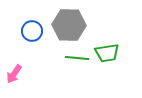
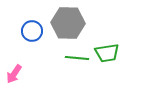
gray hexagon: moved 1 px left, 2 px up
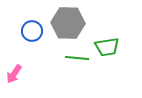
green trapezoid: moved 6 px up
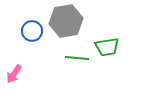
gray hexagon: moved 2 px left, 2 px up; rotated 12 degrees counterclockwise
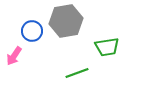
green line: moved 15 px down; rotated 25 degrees counterclockwise
pink arrow: moved 18 px up
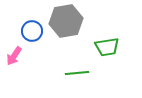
green line: rotated 15 degrees clockwise
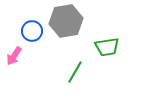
green line: moved 2 px left, 1 px up; rotated 55 degrees counterclockwise
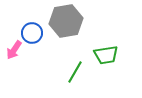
blue circle: moved 2 px down
green trapezoid: moved 1 px left, 8 px down
pink arrow: moved 6 px up
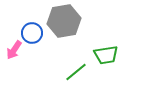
gray hexagon: moved 2 px left
green line: moved 1 px right; rotated 20 degrees clockwise
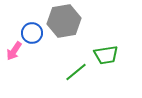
pink arrow: moved 1 px down
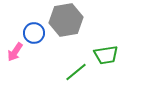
gray hexagon: moved 2 px right, 1 px up
blue circle: moved 2 px right
pink arrow: moved 1 px right, 1 px down
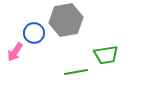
green line: rotated 30 degrees clockwise
